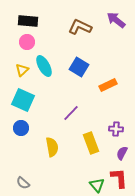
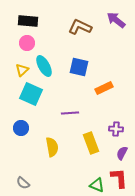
pink circle: moved 1 px down
blue square: rotated 18 degrees counterclockwise
orange rectangle: moved 4 px left, 3 px down
cyan square: moved 8 px right, 6 px up
purple line: moved 1 px left; rotated 42 degrees clockwise
green triangle: rotated 28 degrees counterclockwise
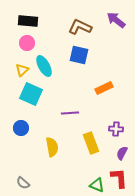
blue square: moved 12 px up
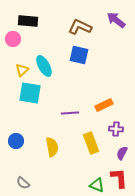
pink circle: moved 14 px left, 4 px up
orange rectangle: moved 17 px down
cyan square: moved 1 px left, 1 px up; rotated 15 degrees counterclockwise
blue circle: moved 5 px left, 13 px down
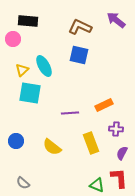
yellow semicircle: rotated 138 degrees clockwise
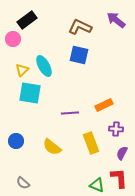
black rectangle: moved 1 px left, 1 px up; rotated 42 degrees counterclockwise
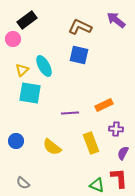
purple semicircle: moved 1 px right
